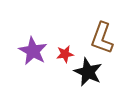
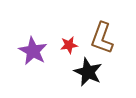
red star: moved 4 px right, 9 px up
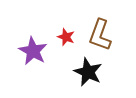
brown L-shape: moved 2 px left, 3 px up
red star: moved 3 px left, 8 px up; rotated 30 degrees clockwise
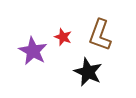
red star: moved 3 px left
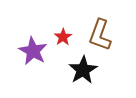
red star: rotated 18 degrees clockwise
black star: moved 5 px left, 2 px up; rotated 16 degrees clockwise
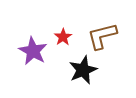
brown L-shape: moved 2 px right, 1 px down; rotated 56 degrees clockwise
black star: rotated 8 degrees clockwise
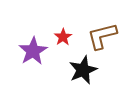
purple star: rotated 12 degrees clockwise
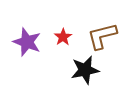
purple star: moved 6 px left, 9 px up; rotated 20 degrees counterclockwise
black star: moved 2 px right; rotated 12 degrees clockwise
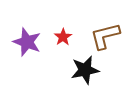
brown L-shape: moved 3 px right
